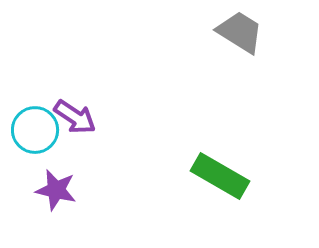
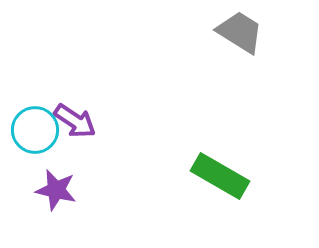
purple arrow: moved 4 px down
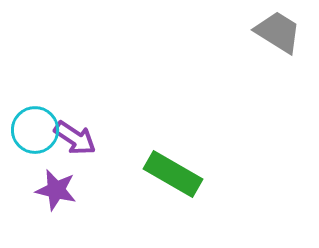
gray trapezoid: moved 38 px right
purple arrow: moved 17 px down
green rectangle: moved 47 px left, 2 px up
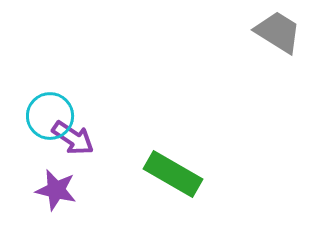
cyan circle: moved 15 px right, 14 px up
purple arrow: moved 2 px left
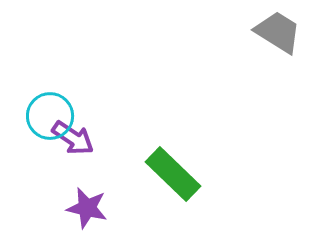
green rectangle: rotated 14 degrees clockwise
purple star: moved 31 px right, 18 px down
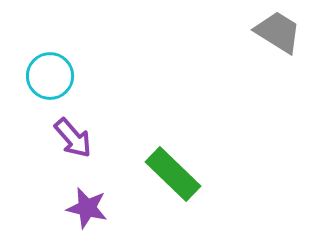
cyan circle: moved 40 px up
purple arrow: rotated 15 degrees clockwise
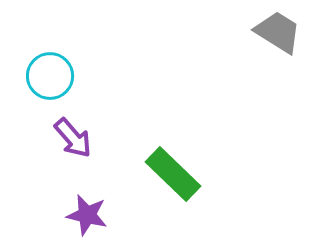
purple star: moved 7 px down
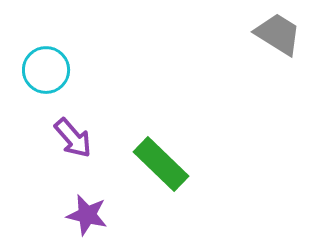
gray trapezoid: moved 2 px down
cyan circle: moved 4 px left, 6 px up
green rectangle: moved 12 px left, 10 px up
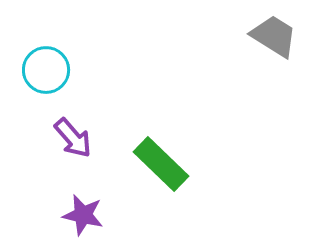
gray trapezoid: moved 4 px left, 2 px down
purple star: moved 4 px left
